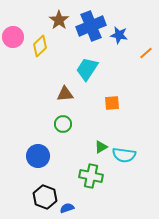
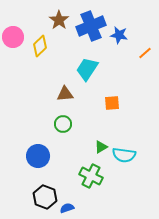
orange line: moved 1 px left
green cross: rotated 15 degrees clockwise
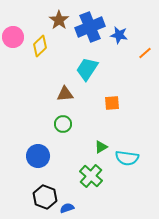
blue cross: moved 1 px left, 1 px down
cyan semicircle: moved 3 px right, 3 px down
green cross: rotated 15 degrees clockwise
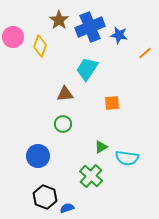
yellow diamond: rotated 25 degrees counterclockwise
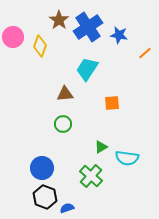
blue cross: moved 2 px left; rotated 12 degrees counterclockwise
blue circle: moved 4 px right, 12 px down
